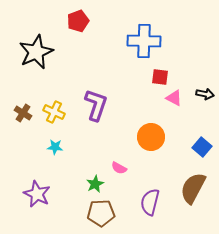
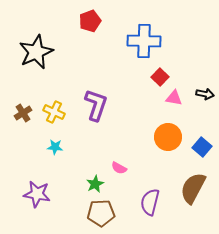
red pentagon: moved 12 px right
red square: rotated 36 degrees clockwise
pink triangle: rotated 18 degrees counterclockwise
brown cross: rotated 24 degrees clockwise
orange circle: moved 17 px right
purple star: rotated 16 degrees counterclockwise
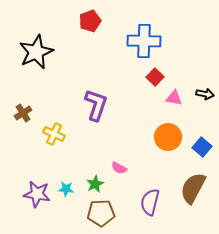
red square: moved 5 px left
yellow cross: moved 22 px down
cyan star: moved 11 px right, 42 px down
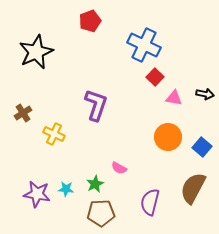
blue cross: moved 4 px down; rotated 24 degrees clockwise
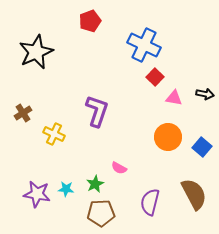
purple L-shape: moved 1 px right, 6 px down
brown semicircle: moved 1 px right, 6 px down; rotated 124 degrees clockwise
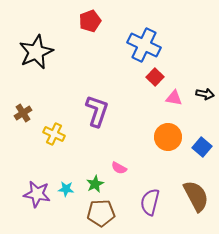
brown semicircle: moved 2 px right, 2 px down
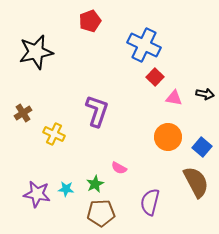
black star: rotated 12 degrees clockwise
brown semicircle: moved 14 px up
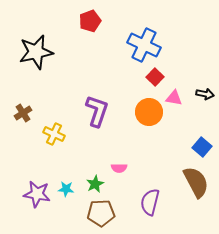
orange circle: moved 19 px left, 25 px up
pink semicircle: rotated 28 degrees counterclockwise
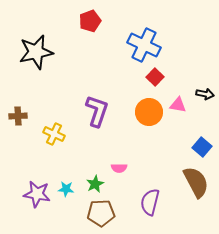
pink triangle: moved 4 px right, 7 px down
brown cross: moved 5 px left, 3 px down; rotated 30 degrees clockwise
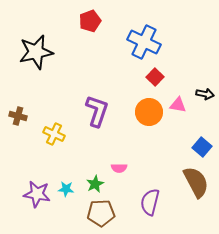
blue cross: moved 3 px up
brown cross: rotated 18 degrees clockwise
